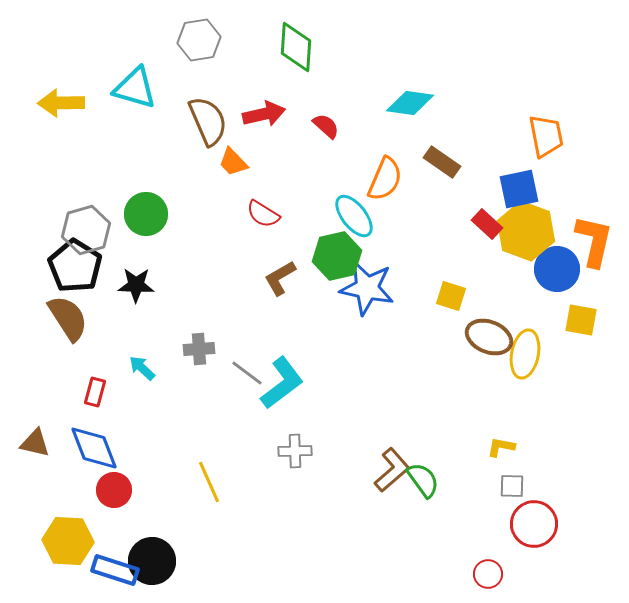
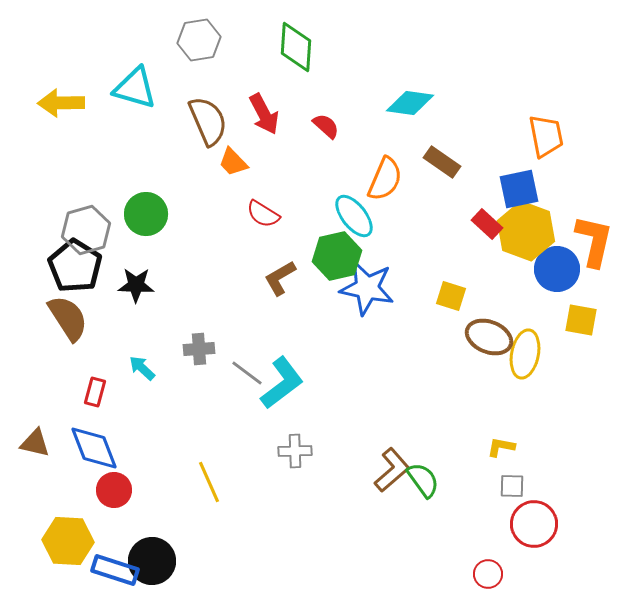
red arrow at (264, 114): rotated 75 degrees clockwise
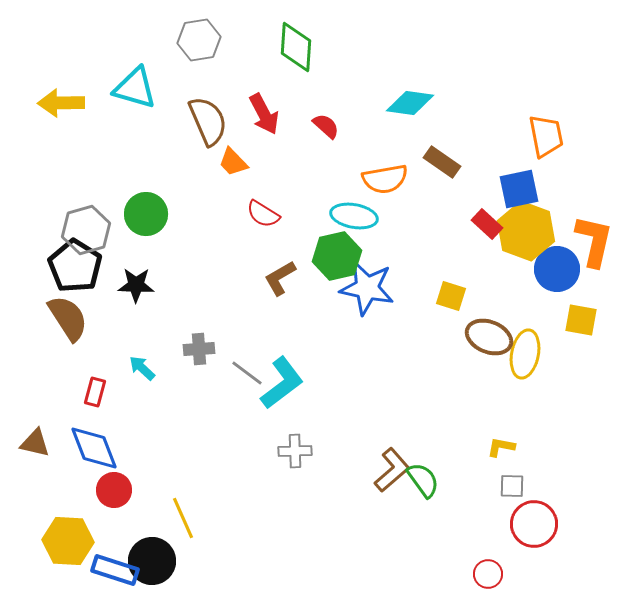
orange semicircle at (385, 179): rotated 57 degrees clockwise
cyan ellipse at (354, 216): rotated 42 degrees counterclockwise
yellow line at (209, 482): moved 26 px left, 36 px down
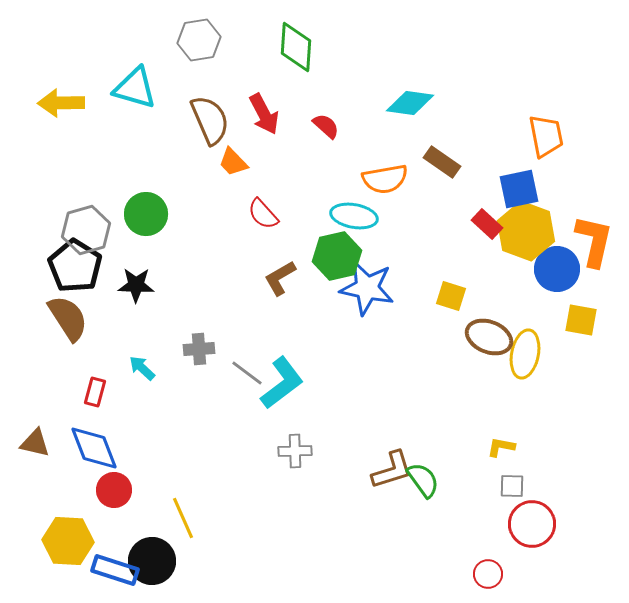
brown semicircle at (208, 121): moved 2 px right, 1 px up
red semicircle at (263, 214): rotated 16 degrees clockwise
brown L-shape at (392, 470): rotated 24 degrees clockwise
red circle at (534, 524): moved 2 px left
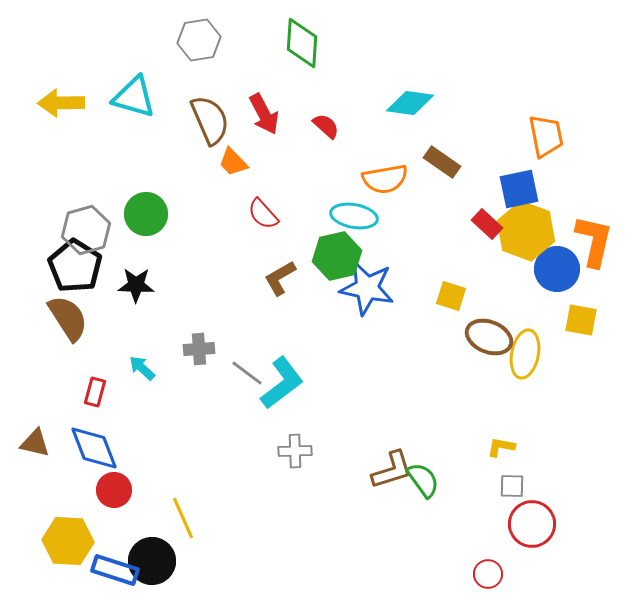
green diamond at (296, 47): moved 6 px right, 4 px up
cyan triangle at (135, 88): moved 1 px left, 9 px down
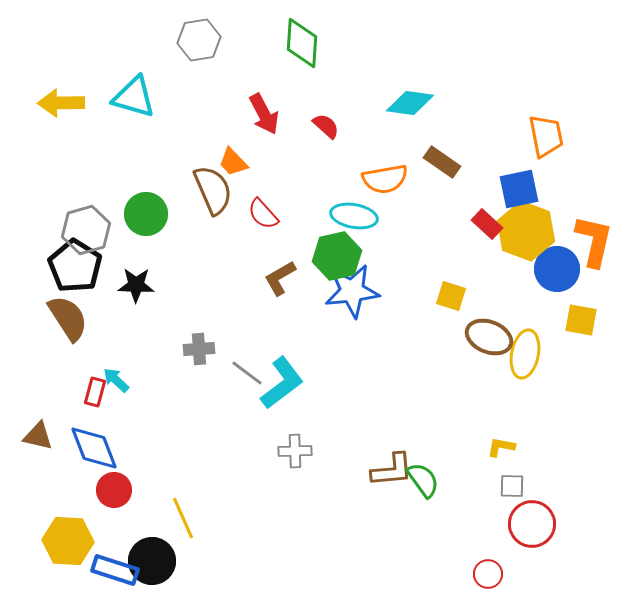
brown semicircle at (210, 120): moved 3 px right, 70 px down
blue star at (367, 288): moved 15 px left, 3 px down; rotated 18 degrees counterclockwise
cyan arrow at (142, 368): moved 26 px left, 12 px down
brown triangle at (35, 443): moved 3 px right, 7 px up
brown L-shape at (392, 470): rotated 12 degrees clockwise
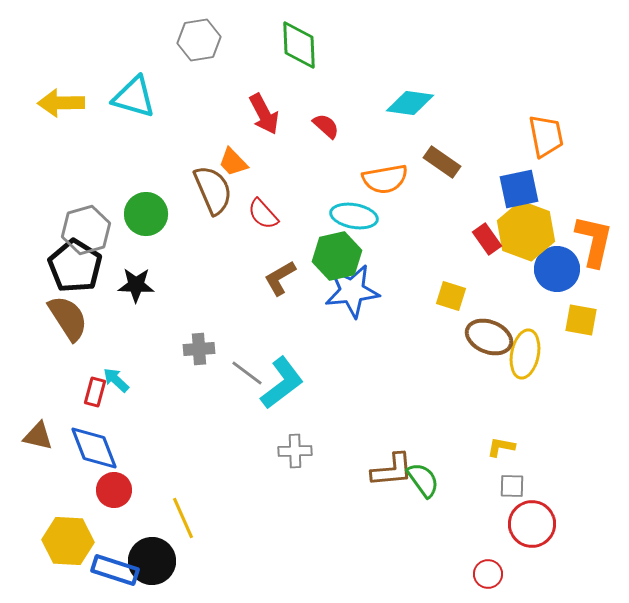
green diamond at (302, 43): moved 3 px left, 2 px down; rotated 6 degrees counterclockwise
red rectangle at (487, 224): moved 15 px down; rotated 12 degrees clockwise
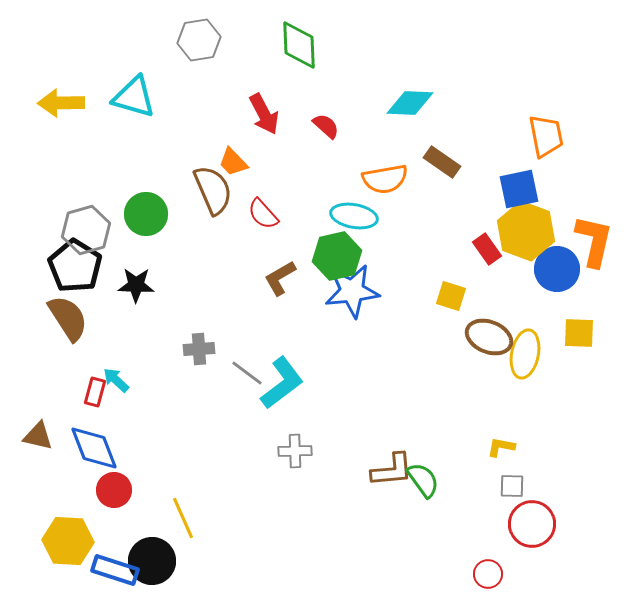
cyan diamond at (410, 103): rotated 6 degrees counterclockwise
red rectangle at (487, 239): moved 10 px down
yellow square at (581, 320): moved 2 px left, 13 px down; rotated 8 degrees counterclockwise
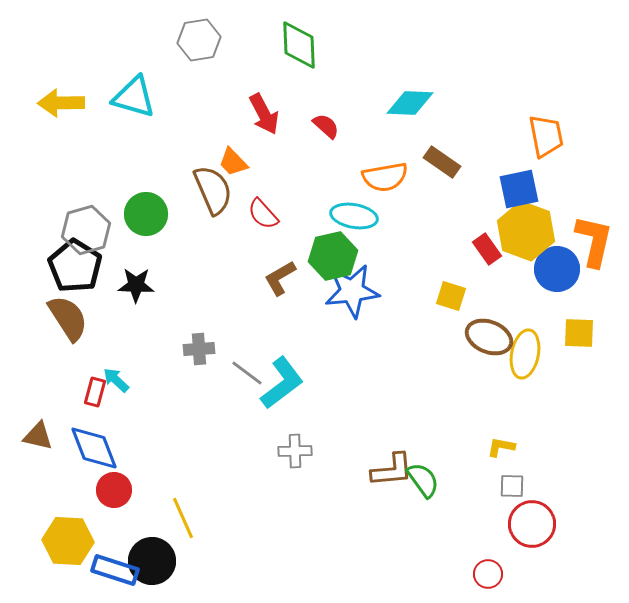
orange semicircle at (385, 179): moved 2 px up
green hexagon at (337, 256): moved 4 px left
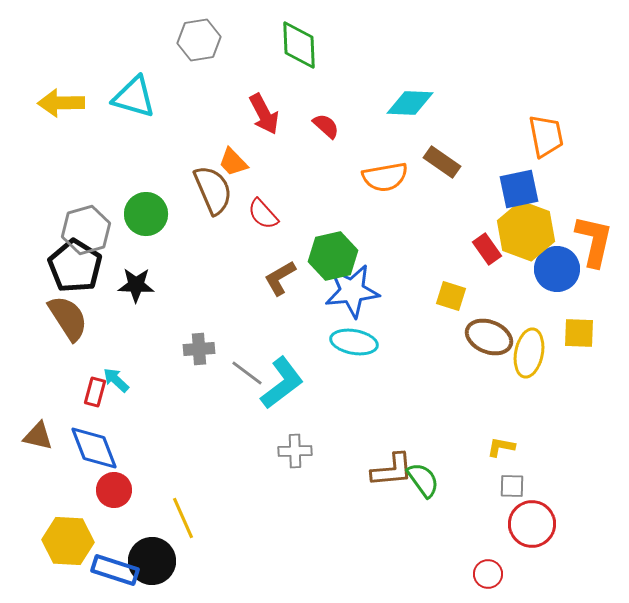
cyan ellipse at (354, 216): moved 126 px down
yellow ellipse at (525, 354): moved 4 px right, 1 px up
